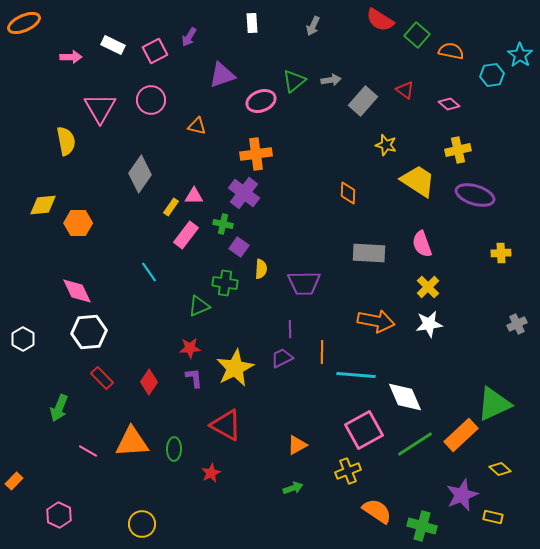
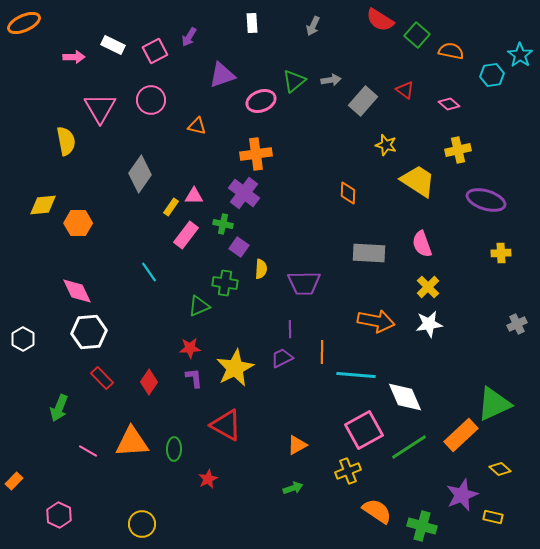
pink arrow at (71, 57): moved 3 px right
purple ellipse at (475, 195): moved 11 px right, 5 px down
green line at (415, 444): moved 6 px left, 3 px down
red star at (211, 473): moved 3 px left, 6 px down
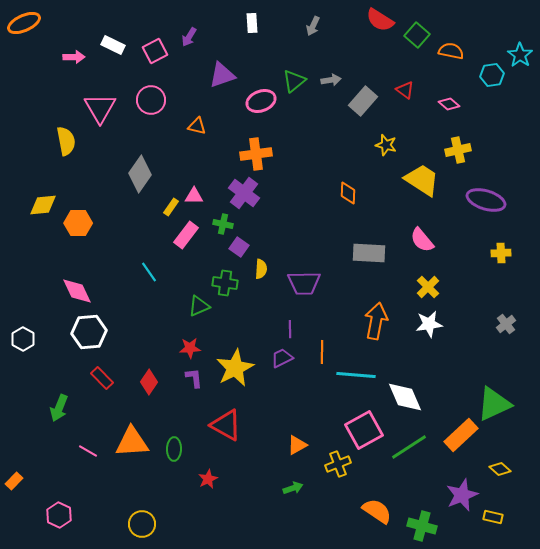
yellow trapezoid at (418, 181): moved 4 px right, 1 px up
pink semicircle at (422, 244): moved 4 px up; rotated 20 degrees counterclockwise
orange arrow at (376, 321): rotated 90 degrees counterclockwise
gray cross at (517, 324): moved 11 px left; rotated 12 degrees counterclockwise
yellow cross at (348, 471): moved 10 px left, 7 px up
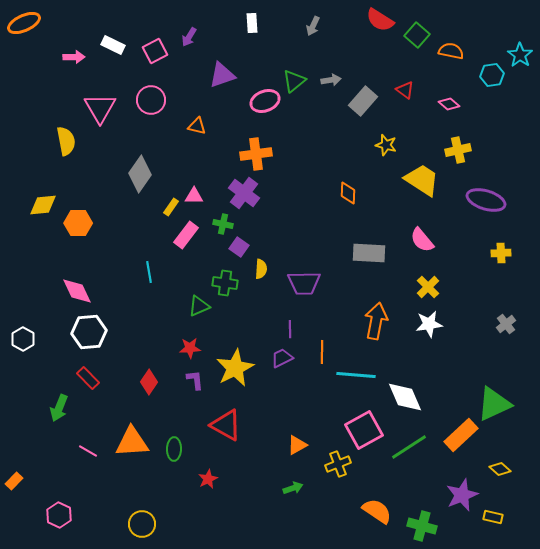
pink ellipse at (261, 101): moved 4 px right
cyan line at (149, 272): rotated 25 degrees clockwise
red rectangle at (102, 378): moved 14 px left
purple L-shape at (194, 378): moved 1 px right, 2 px down
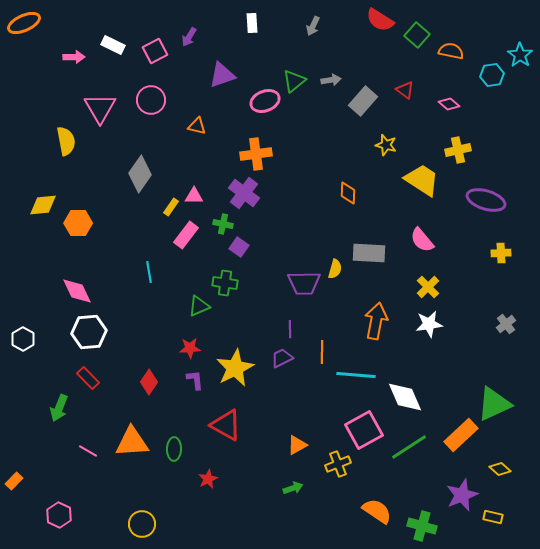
yellow semicircle at (261, 269): moved 74 px right; rotated 12 degrees clockwise
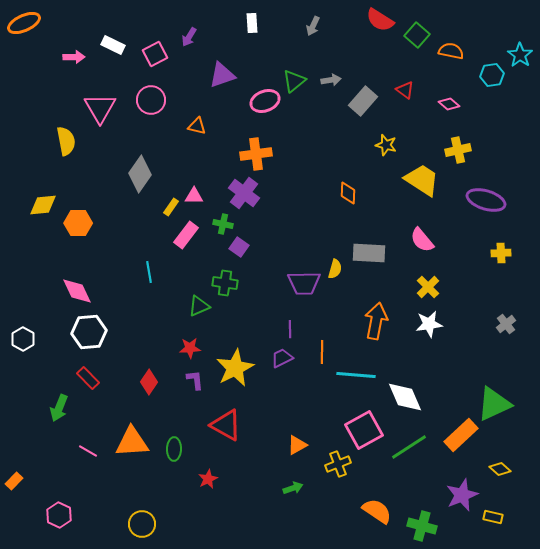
pink square at (155, 51): moved 3 px down
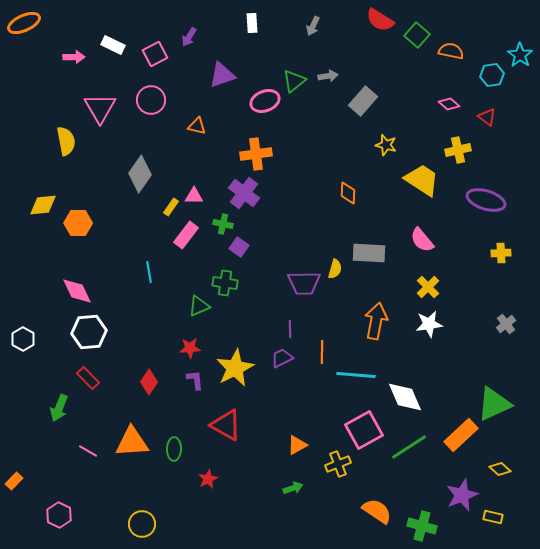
gray arrow at (331, 80): moved 3 px left, 4 px up
red triangle at (405, 90): moved 82 px right, 27 px down
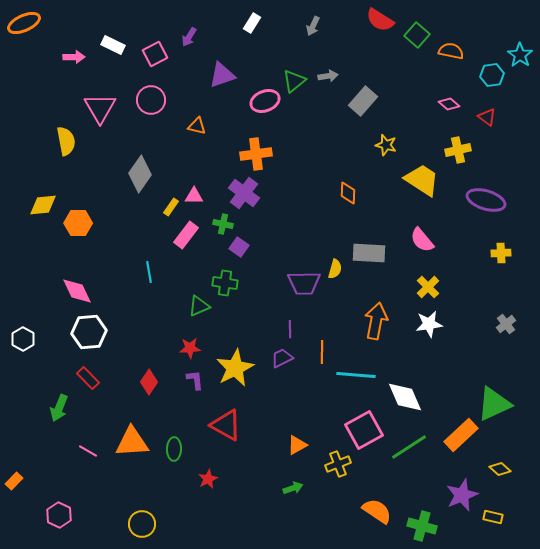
white rectangle at (252, 23): rotated 36 degrees clockwise
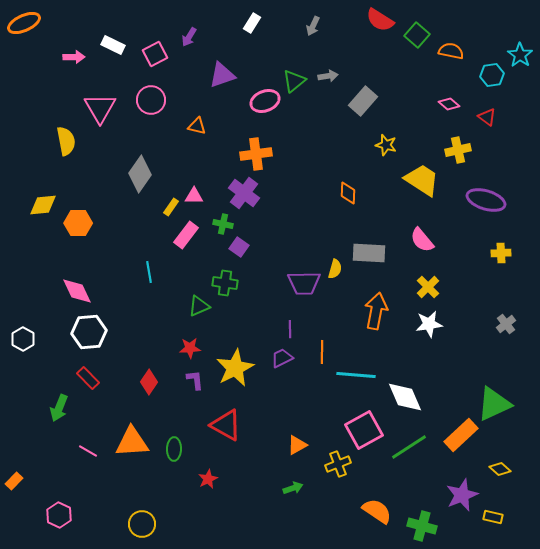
orange arrow at (376, 321): moved 10 px up
